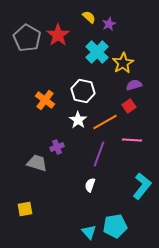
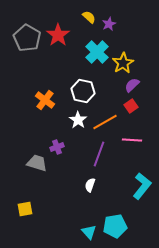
purple semicircle: moved 2 px left; rotated 28 degrees counterclockwise
red square: moved 2 px right
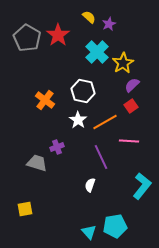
pink line: moved 3 px left, 1 px down
purple line: moved 2 px right, 3 px down; rotated 45 degrees counterclockwise
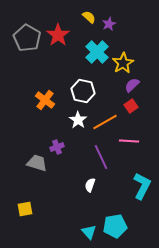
cyan L-shape: rotated 12 degrees counterclockwise
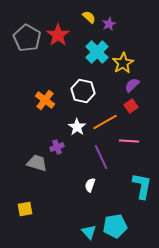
white star: moved 1 px left, 7 px down
cyan L-shape: rotated 16 degrees counterclockwise
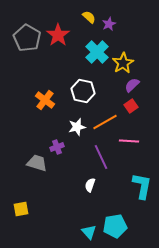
white star: rotated 24 degrees clockwise
yellow square: moved 4 px left
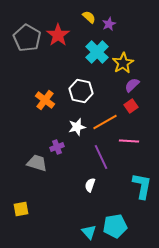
white hexagon: moved 2 px left
